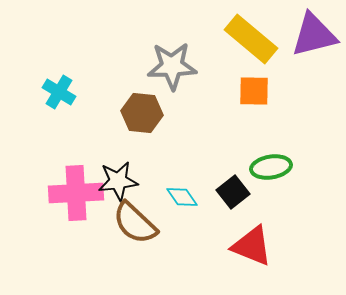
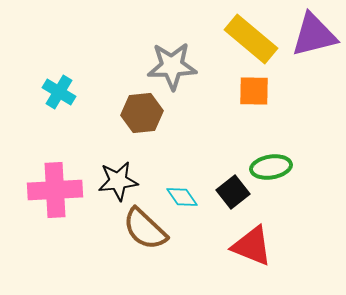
brown hexagon: rotated 12 degrees counterclockwise
pink cross: moved 21 px left, 3 px up
brown semicircle: moved 10 px right, 6 px down
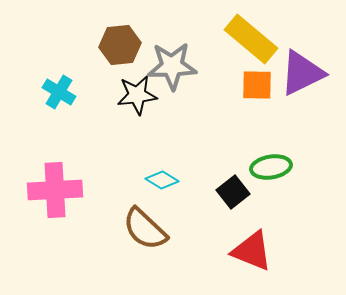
purple triangle: moved 12 px left, 38 px down; rotated 12 degrees counterclockwise
orange square: moved 3 px right, 6 px up
brown hexagon: moved 22 px left, 68 px up
black star: moved 19 px right, 86 px up
cyan diamond: moved 20 px left, 17 px up; rotated 24 degrees counterclockwise
red triangle: moved 5 px down
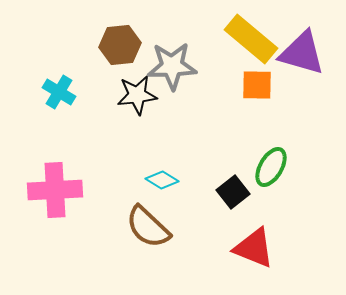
purple triangle: moved 20 px up; rotated 42 degrees clockwise
green ellipse: rotated 51 degrees counterclockwise
brown semicircle: moved 3 px right, 2 px up
red triangle: moved 2 px right, 3 px up
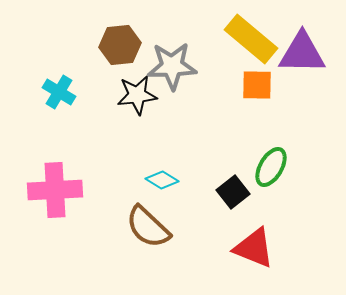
purple triangle: rotated 15 degrees counterclockwise
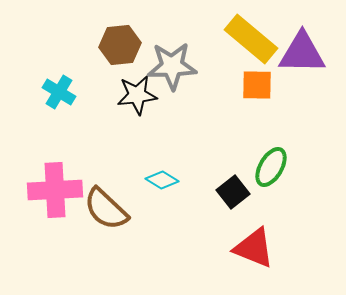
brown semicircle: moved 42 px left, 18 px up
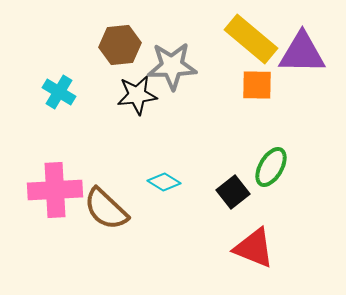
cyan diamond: moved 2 px right, 2 px down
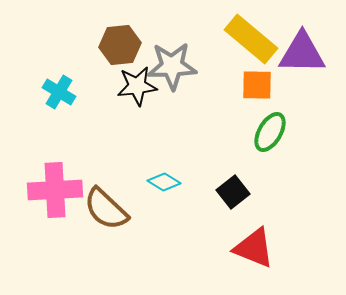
black star: moved 9 px up
green ellipse: moved 1 px left, 35 px up
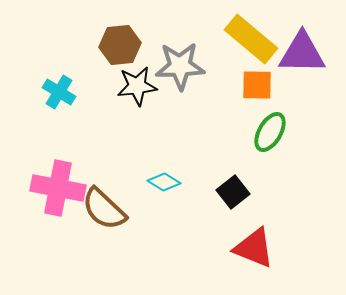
gray star: moved 8 px right
pink cross: moved 3 px right, 2 px up; rotated 14 degrees clockwise
brown semicircle: moved 2 px left
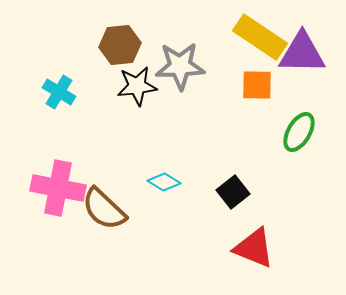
yellow rectangle: moved 9 px right, 2 px up; rotated 6 degrees counterclockwise
green ellipse: moved 29 px right
